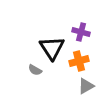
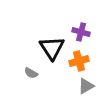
gray semicircle: moved 4 px left, 3 px down
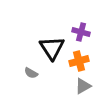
gray triangle: moved 3 px left
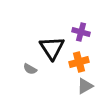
orange cross: moved 1 px down
gray semicircle: moved 1 px left, 4 px up
gray triangle: moved 2 px right
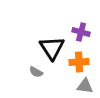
orange cross: rotated 12 degrees clockwise
gray semicircle: moved 6 px right, 3 px down
gray triangle: rotated 36 degrees clockwise
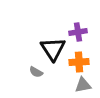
purple cross: moved 3 px left; rotated 24 degrees counterclockwise
black triangle: moved 1 px right, 1 px down
gray triangle: moved 2 px left, 1 px up; rotated 18 degrees counterclockwise
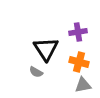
black triangle: moved 7 px left
orange cross: rotated 18 degrees clockwise
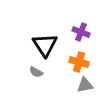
purple cross: moved 3 px right; rotated 30 degrees clockwise
black triangle: moved 1 px left, 4 px up
gray triangle: moved 2 px right
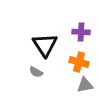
purple cross: rotated 18 degrees counterclockwise
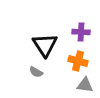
orange cross: moved 1 px left, 1 px up
gray triangle: rotated 18 degrees clockwise
